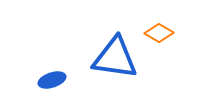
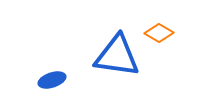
blue triangle: moved 2 px right, 2 px up
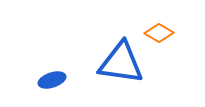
blue triangle: moved 4 px right, 7 px down
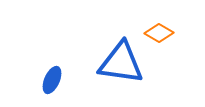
blue ellipse: rotated 48 degrees counterclockwise
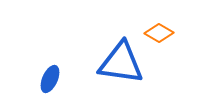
blue ellipse: moved 2 px left, 1 px up
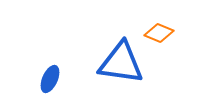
orange diamond: rotated 8 degrees counterclockwise
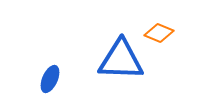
blue triangle: moved 3 px up; rotated 6 degrees counterclockwise
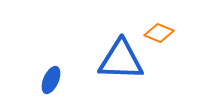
blue ellipse: moved 1 px right, 1 px down
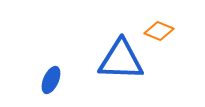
orange diamond: moved 2 px up
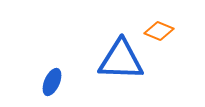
blue ellipse: moved 1 px right, 2 px down
